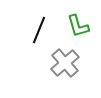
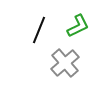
green L-shape: rotated 100 degrees counterclockwise
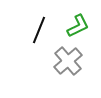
gray cross: moved 3 px right, 2 px up
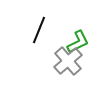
green L-shape: moved 16 px down
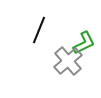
green L-shape: moved 6 px right, 1 px down
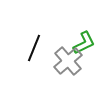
black line: moved 5 px left, 18 px down
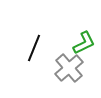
gray cross: moved 1 px right, 7 px down
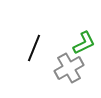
gray cross: rotated 12 degrees clockwise
